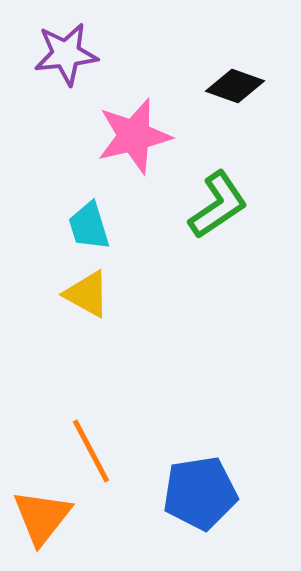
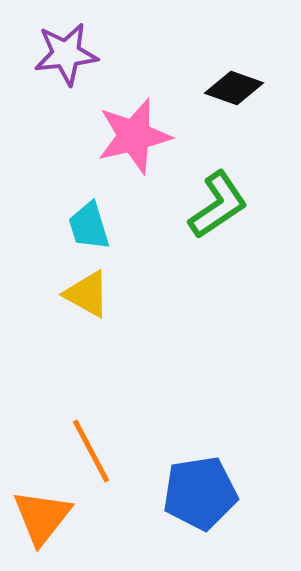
black diamond: moved 1 px left, 2 px down
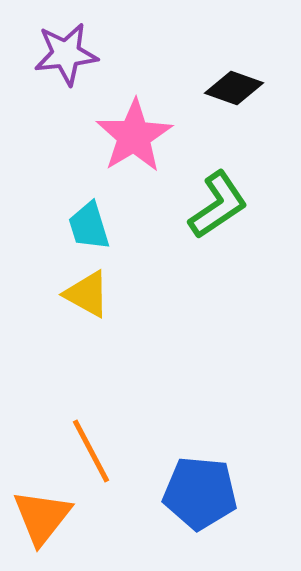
pink star: rotated 18 degrees counterclockwise
blue pentagon: rotated 14 degrees clockwise
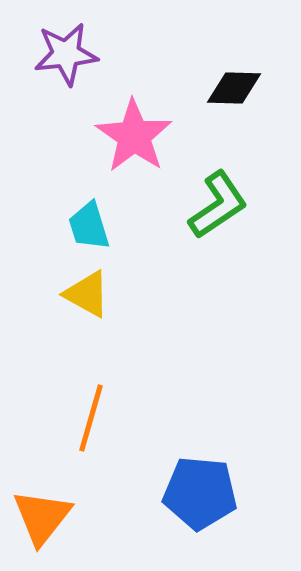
black diamond: rotated 18 degrees counterclockwise
pink star: rotated 6 degrees counterclockwise
orange line: moved 33 px up; rotated 44 degrees clockwise
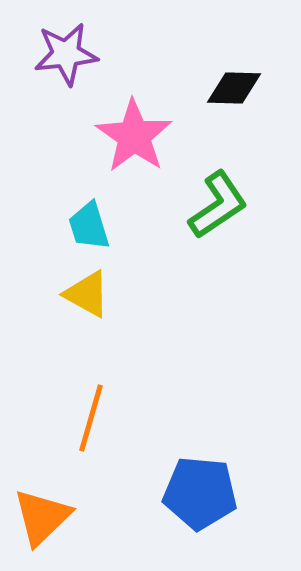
orange triangle: rotated 8 degrees clockwise
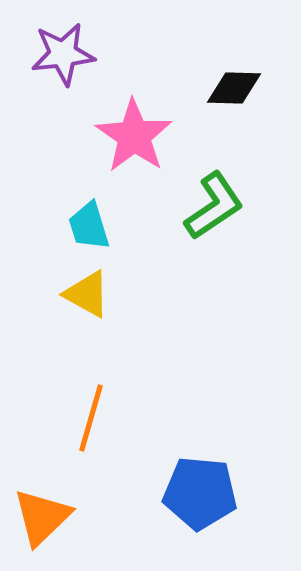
purple star: moved 3 px left
green L-shape: moved 4 px left, 1 px down
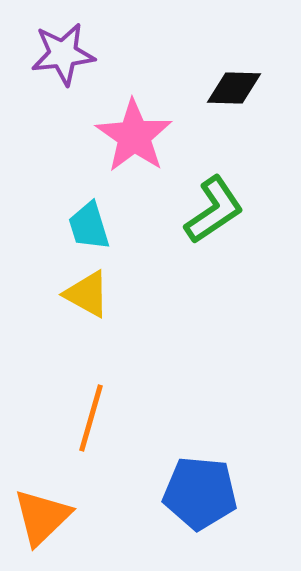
green L-shape: moved 4 px down
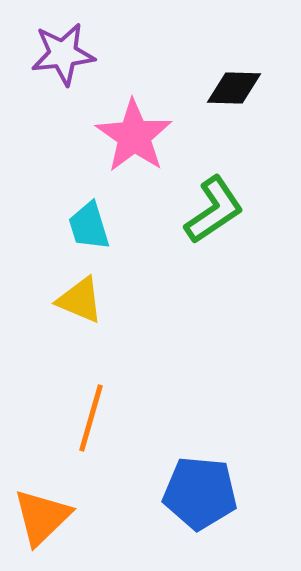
yellow triangle: moved 7 px left, 6 px down; rotated 6 degrees counterclockwise
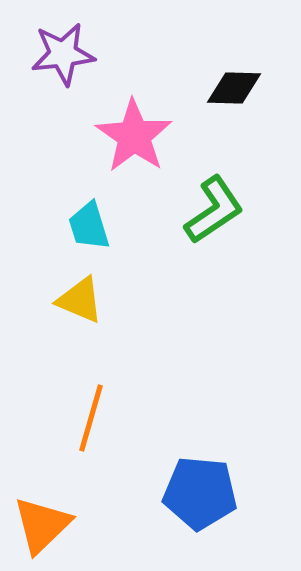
orange triangle: moved 8 px down
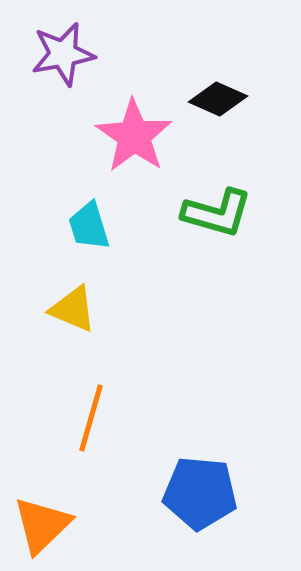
purple star: rotated 4 degrees counterclockwise
black diamond: moved 16 px left, 11 px down; rotated 22 degrees clockwise
green L-shape: moved 3 px right, 3 px down; rotated 50 degrees clockwise
yellow triangle: moved 7 px left, 9 px down
